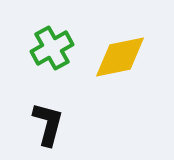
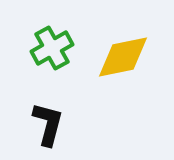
yellow diamond: moved 3 px right
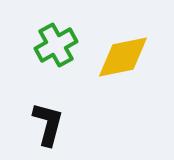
green cross: moved 4 px right, 3 px up
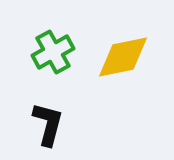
green cross: moved 3 px left, 7 px down
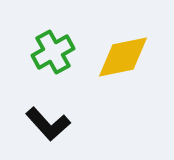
black L-shape: rotated 123 degrees clockwise
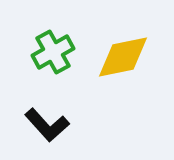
black L-shape: moved 1 px left, 1 px down
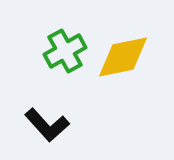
green cross: moved 12 px right, 1 px up
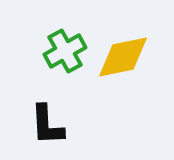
black L-shape: rotated 39 degrees clockwise
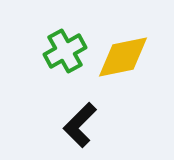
black L-shape: moved 33 px right; rotated 48 degrees clockwise
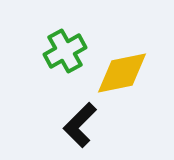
yellow diamond: moved 1 px left, 16 px down
